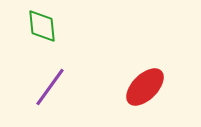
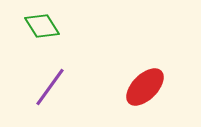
green diamond: rotated 27 degrees counterclockwise
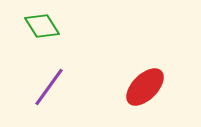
purple line: moved 1 px left
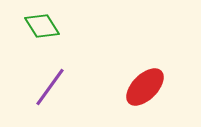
purple line: moved 1 px right
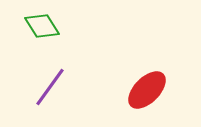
red ellipse: moved 2 px right, 3 px down
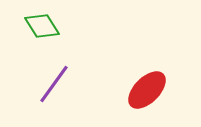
purple line: moved 4 px right, 3 px up
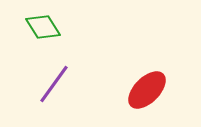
green diamond: moved 1 px right, 1 px down
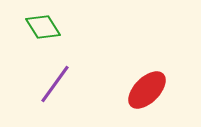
purple line: moved 1 px right
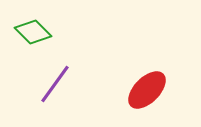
green diamond: moved 10 px left, 5 px down; rotated 12 degrees counterclockwise
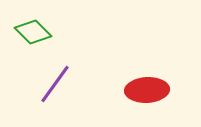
red ellipse: rotated 42 degrees clockwise
